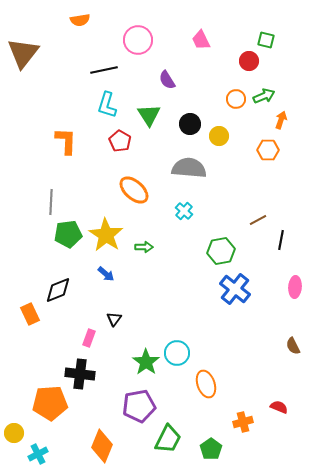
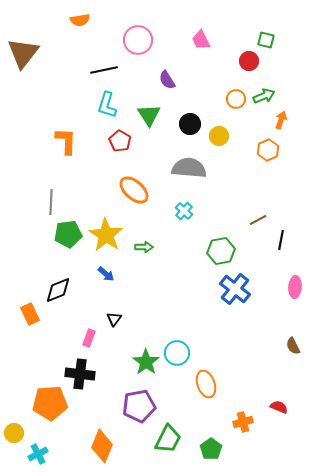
orange hexagon at (268, 150): rotated 25 degrees counterclockwise
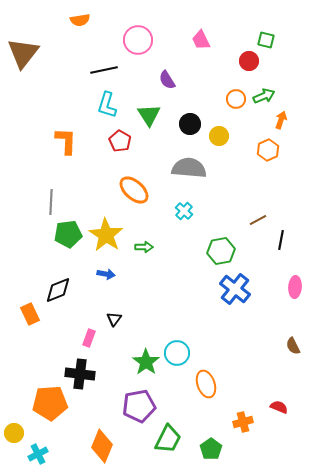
blue arrow at (106, 274): rotated 30 degrees counterclockwise
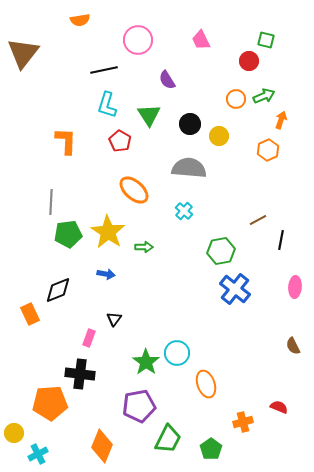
yellow star at (106, 235): moved 2 px right, 3 px up
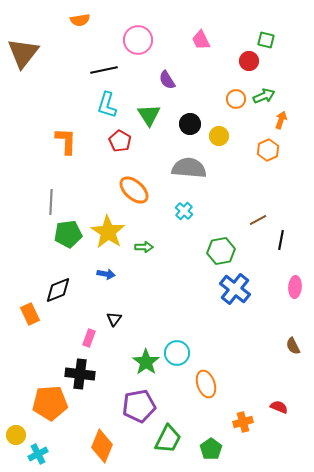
yellow circle at (14, 433): moved 2 px right, 2 px down
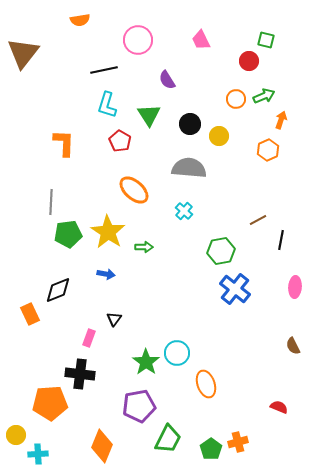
orange L-shape at (66, 141): moved 2 px left, 2 px down
orange cross at (243, 422): moved 5 px left, 20 px down
cyan cross at (38, 454): rotated 24 degrees clockwise
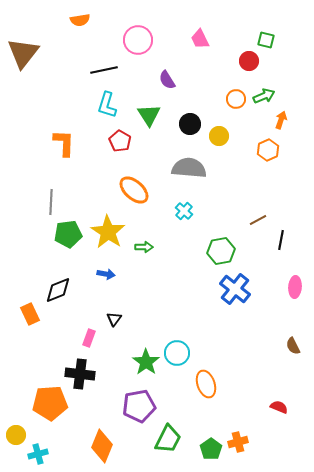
pink trapezoid at (201, 40): moved 1 px left, 1 px up
cyan cross at (38, 454): rotated 12 degrees counterclockwise
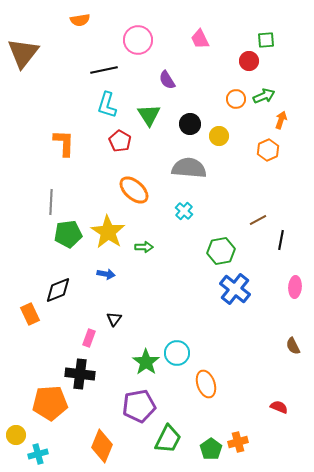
green square at (266, 40): rotated 18 degrees counterclockwise
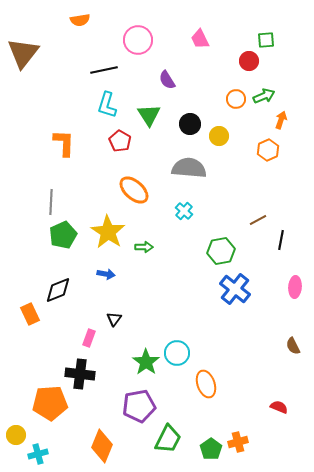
green pentagon at (68, 234): moved 5 px left, 1 px down; rotated 16 degrees counterclockwise
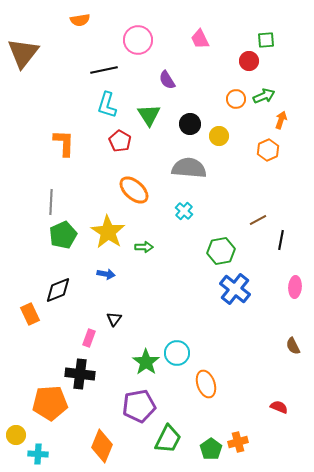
cyan cross at (38, 454): rotated 18 degrees clockwise
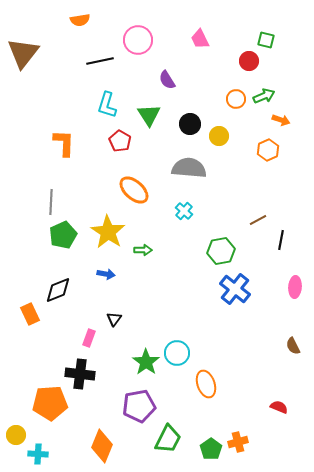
green square at (266, 40): rotated 18 degrees clockwise
black line at (104, 70): moved 4 px left, 9 px up
orange arrow at (281, 120): rotated 90 degrees clockwise
green arrow at (144, 247): moved 1 px left, 3 px down
